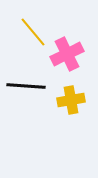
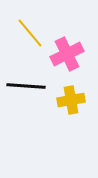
yellow line: moved 3 px left, 1 px down
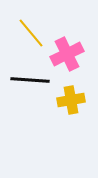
yellow line: moved 1 px right
black line: moved 4 px right, 6 px up
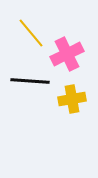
black line: moved 1 px down
yellow cross: moved 1 px right, 1 px up
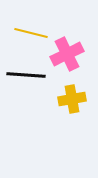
yellow line: rotated 36 degrees counterclockwise
black line: moved 4 px left, 6 px up
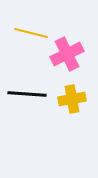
black line: moved 1 px right, 19 px down
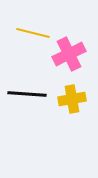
yellow line: moved 2 px right
pink cross: moved 2 px right
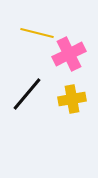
yellow line: moved 4 px right
black line: rotated 54 degrees counterclockwise
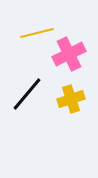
yellow line: rotated 28 degrees counterclockwise
yellow cross: moved 1 px left; rotated 8 degrees counterclockwise
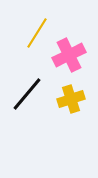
yellow line: rotated 44 degrees counterclockwise
pink cross: moved 1 px down
